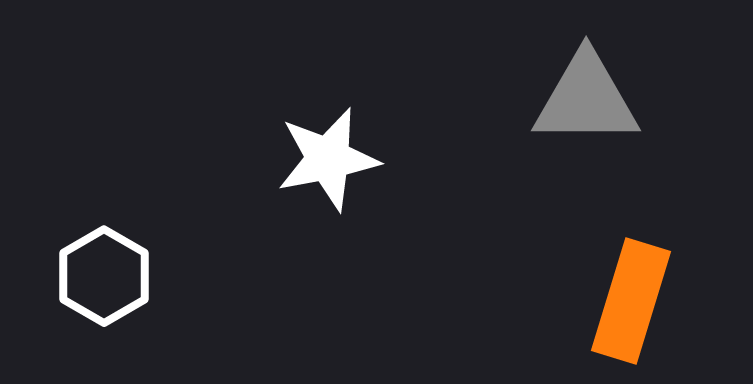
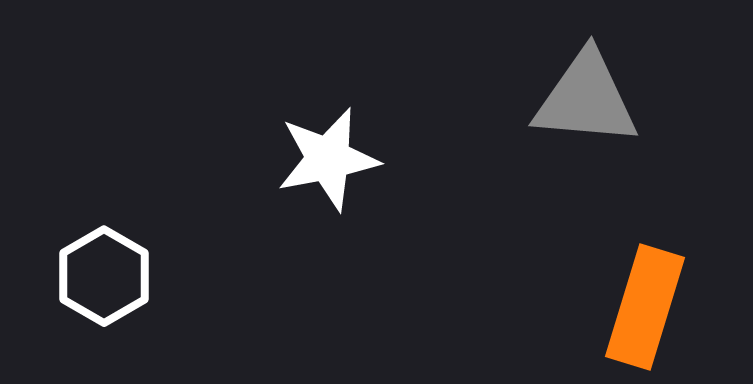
gray triangle: rotated 5 degrees clockwise
orange rectangle: moved 14 px right, 6 px down
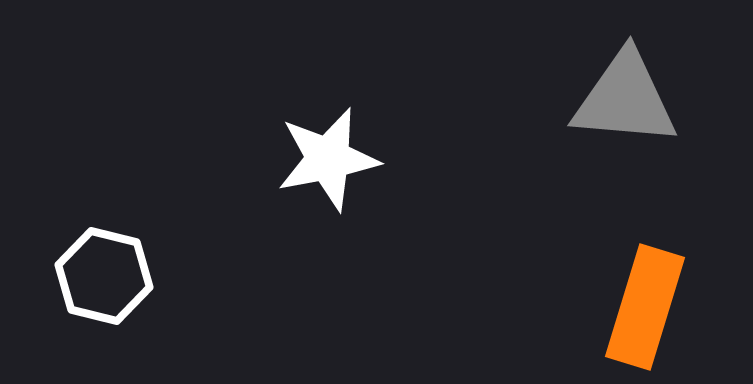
gray triangle: moved 39 px right
white hexagon: rotated 16 degrees counterclockwise
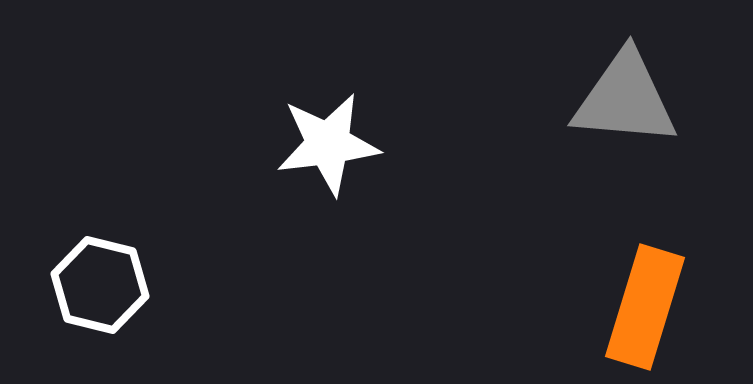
white star: moved 15 px up; rotated 4 degrees clockwise
white hexagon: moved 4 px left, 9 px down
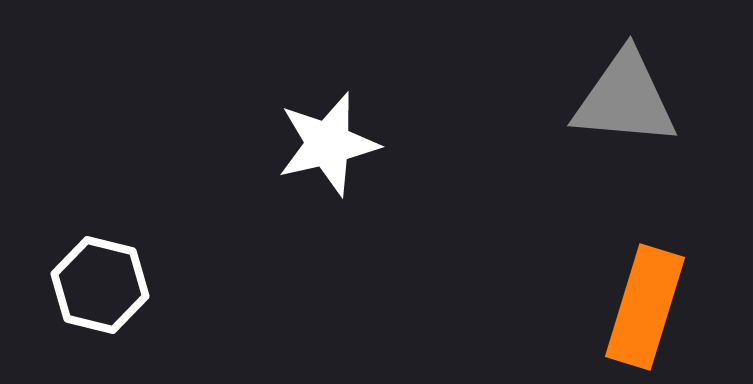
white star: rotated 6 degrees counterclockwise
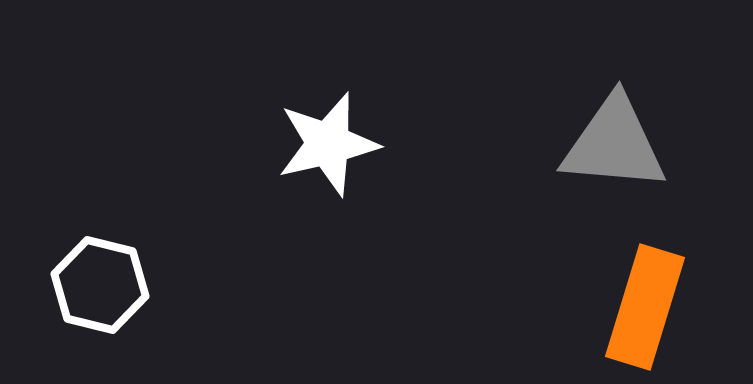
gray triangle: moved 11 px left, 45 px down
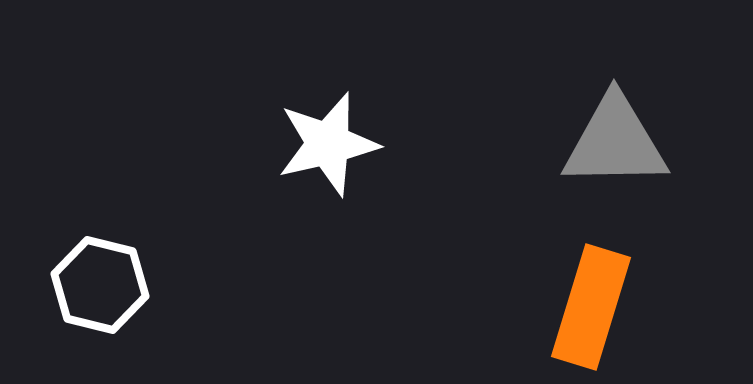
gray triangle: moved 1 px right, 2 px up; rotated 6 degrees counterclockwise
orange rectangle: moved 54 px left
